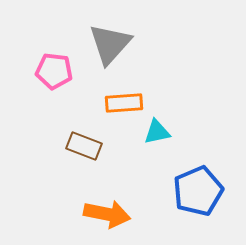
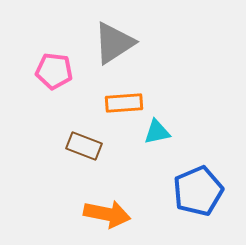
gray triangle: moved 4 px right, 1 px up; rotated 15 degrees clockwise
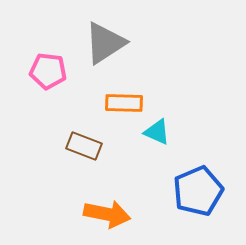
gray triangle: moved 9 px left
pink pentagon: moved 6 px left
orange rectangle: rotated 6 degrees clockwise
cyan triangle: rotated 36 degrees clockwise
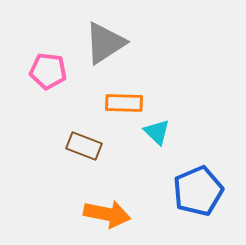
cyan triangle: rotated 20 degrees clockwise
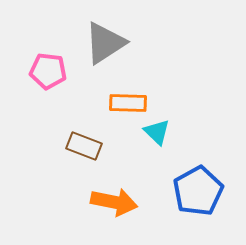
orange rectangle: moved 4 px right
blue pentagon: rotated 6 degrees counterclockwise
orange arrow: moved 7 px right, 12 px up
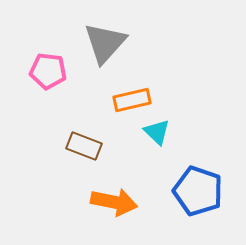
gray triangle: rotated 15 degrees counterclockwise
orange rectangle: moved 4 px right, 3 px up; rotated 15 degrees counterclockwise
blue pentagon: rotated 24 degrees counterclockwise
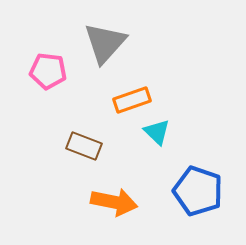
orange rectangle: rotated 6 degrees counterclockwise
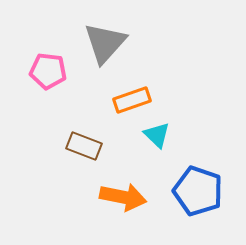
cyan triangle: moved 3 px down
orange arrow: moved 9 px right, 5 px up
